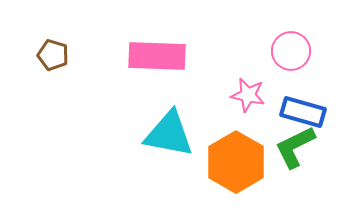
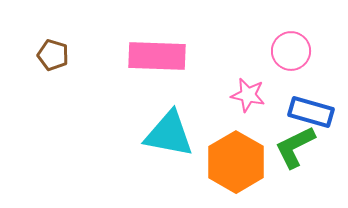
blue rectangle: moved 8 px right
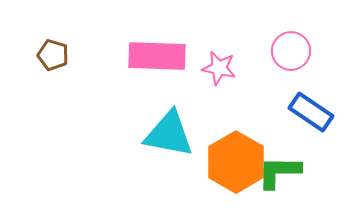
pink star: moved 29 px left, 27 px up
blue rectangle: rotated 18 degrees clockwise
green L-shape: moved 16 px left, 25 px down; rotated 27 degrees clockwise
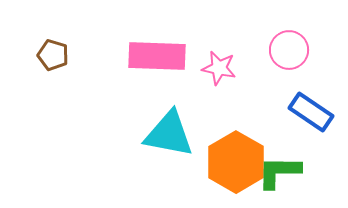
pink circle: moved 2 px left, 1 px up
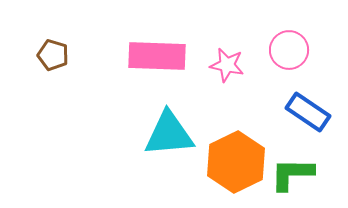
pink star: moved 8 px right, 3 px up
blue rectangle: moved 3 px left
cyan triangle: rotated 16 degrees counterclockwise
orange hexagon: rotated 4 degrees clockwise
green L-shape: moved 13 px right, 2 px down
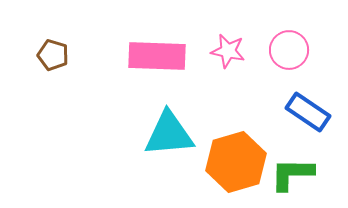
pink star: moved 1 px right, 14 px up
orange hexagon: rotated 10 degrees clockwise
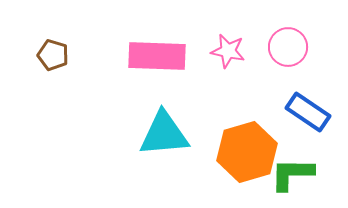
pink circle: moved 1 px left, 3 px up
cyan triangle: moved 5 px left
orange hexagon: moved 11 px right, 10 px up
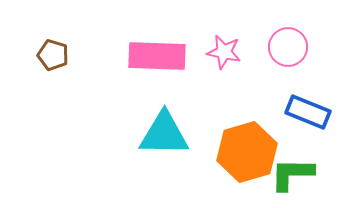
pink star: moved 4 px left, 1 px down
blue rectangle: rotated 12 degrees counterclockwise
cyan triangle: rotated 6 degrees clockwise
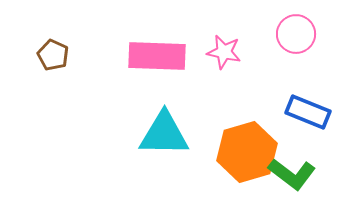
pink circle: moved 8 px right, 13 px up
brown pentagon: rotated 8 degrees clockwise
green L-shape: rotated 144 degrees counterclockwise
